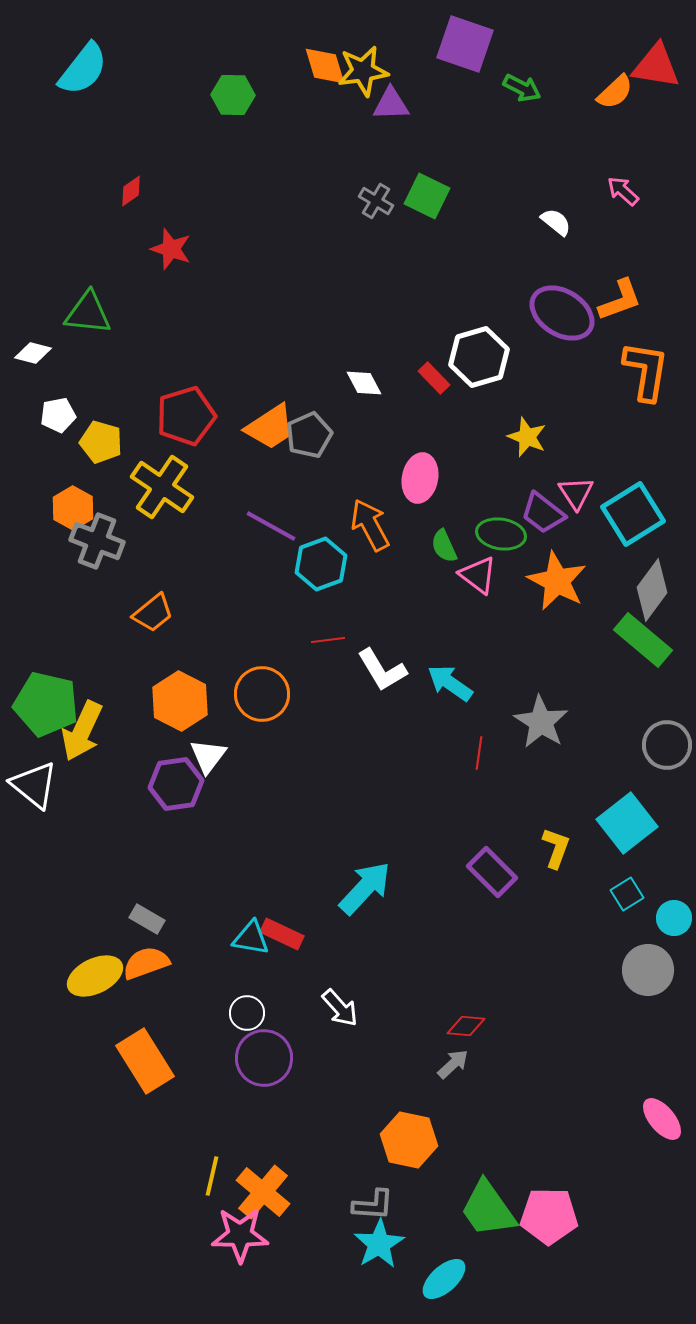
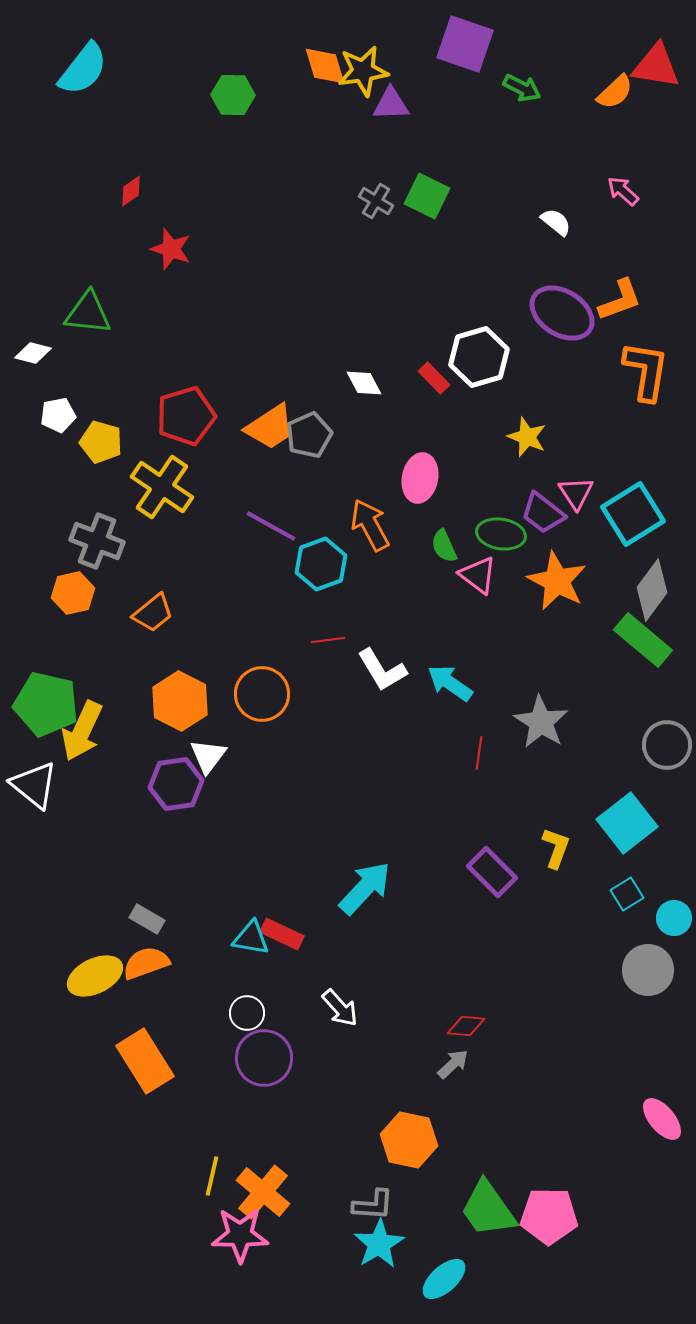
orange hexagon at (73, 508): moved 85 px down; rotated 18 degrees clockwise
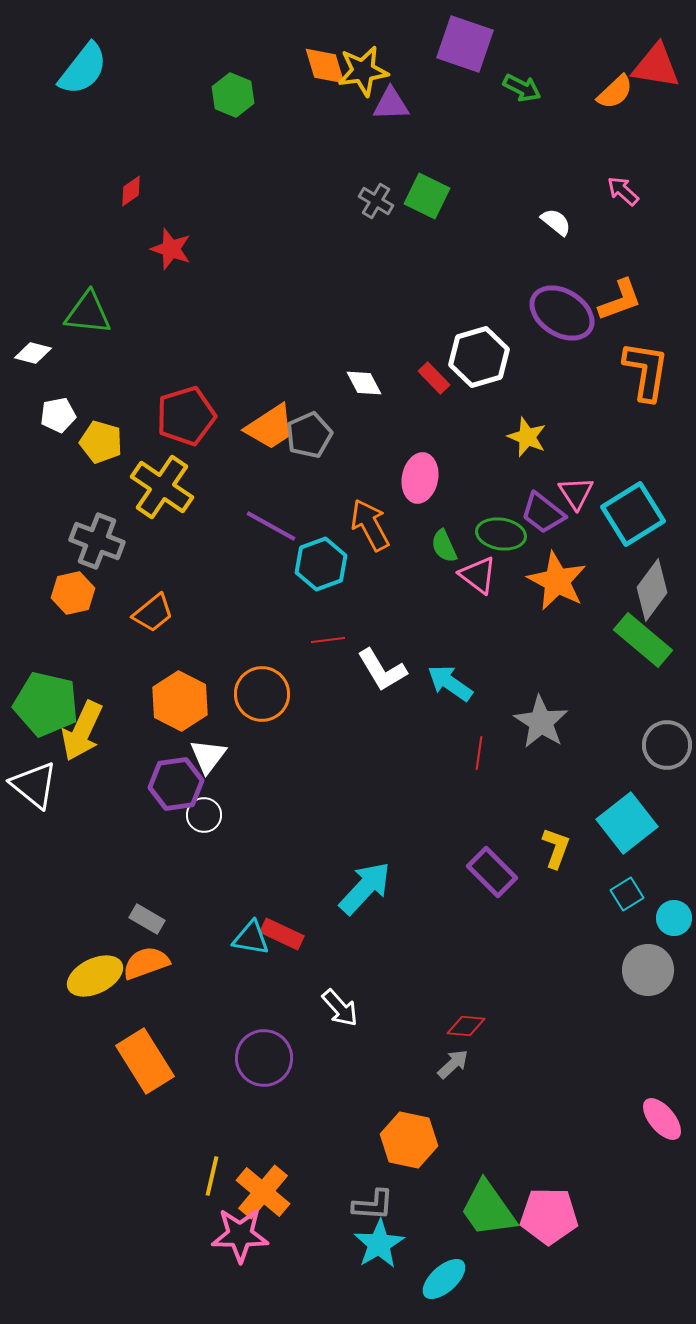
green hexagon at (233, 95): rotated 21 degrees clockwise
white circle at (247, 1013): moved 43 px left, 198 px up
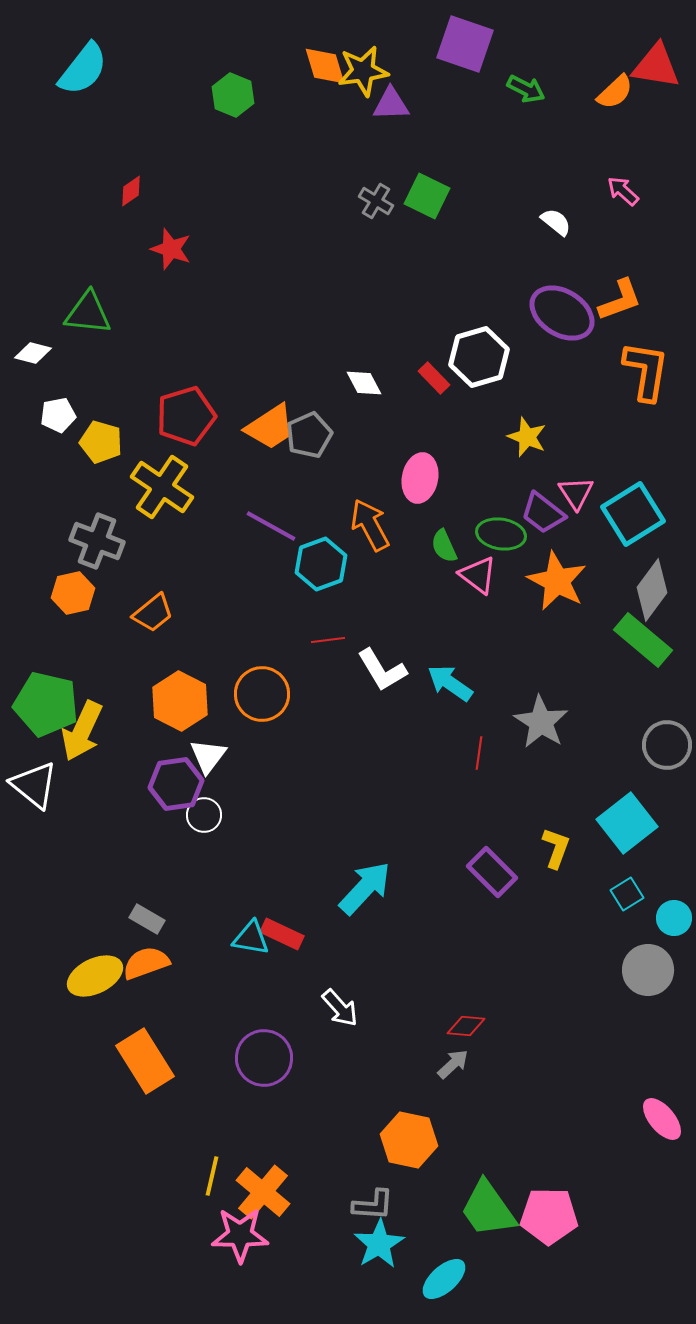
green arrow at (522, 88): moved 4 px right, 1 px down
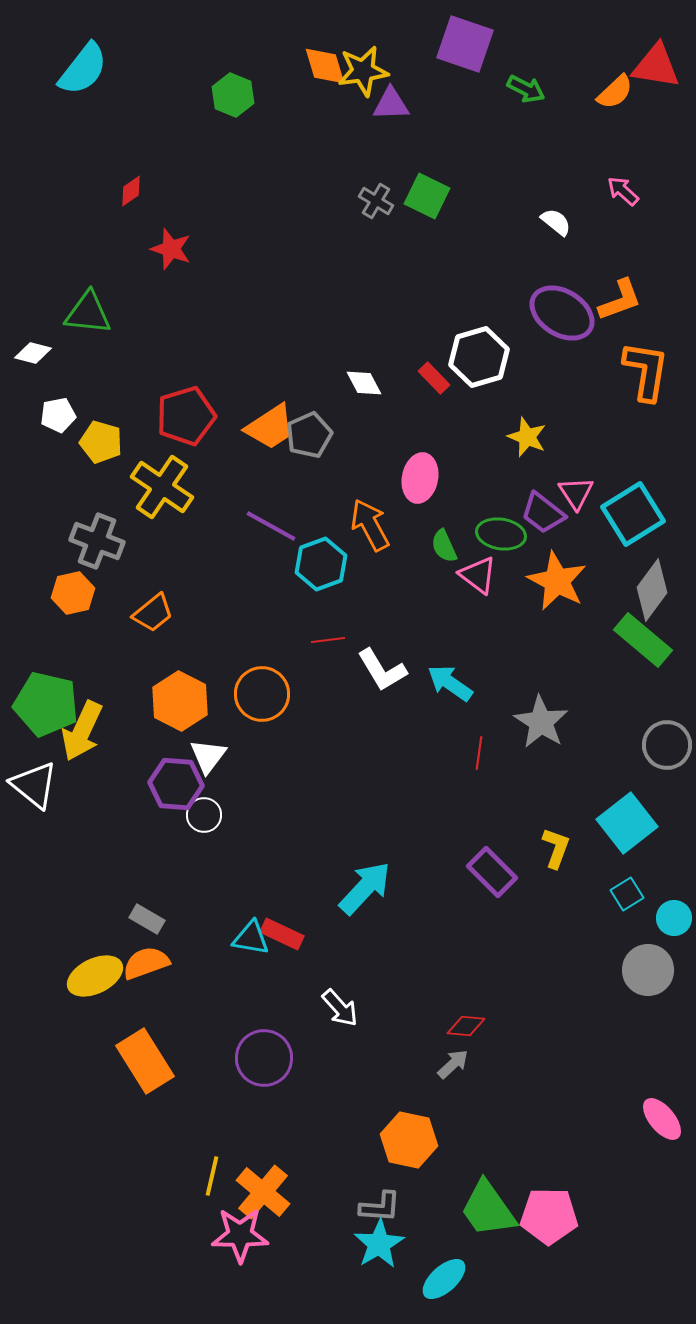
purple hexagon at (176, 784): rotated 12 degrees clockwise
gray L-shape at (373, 1205): moved 7 px right, 2 px down
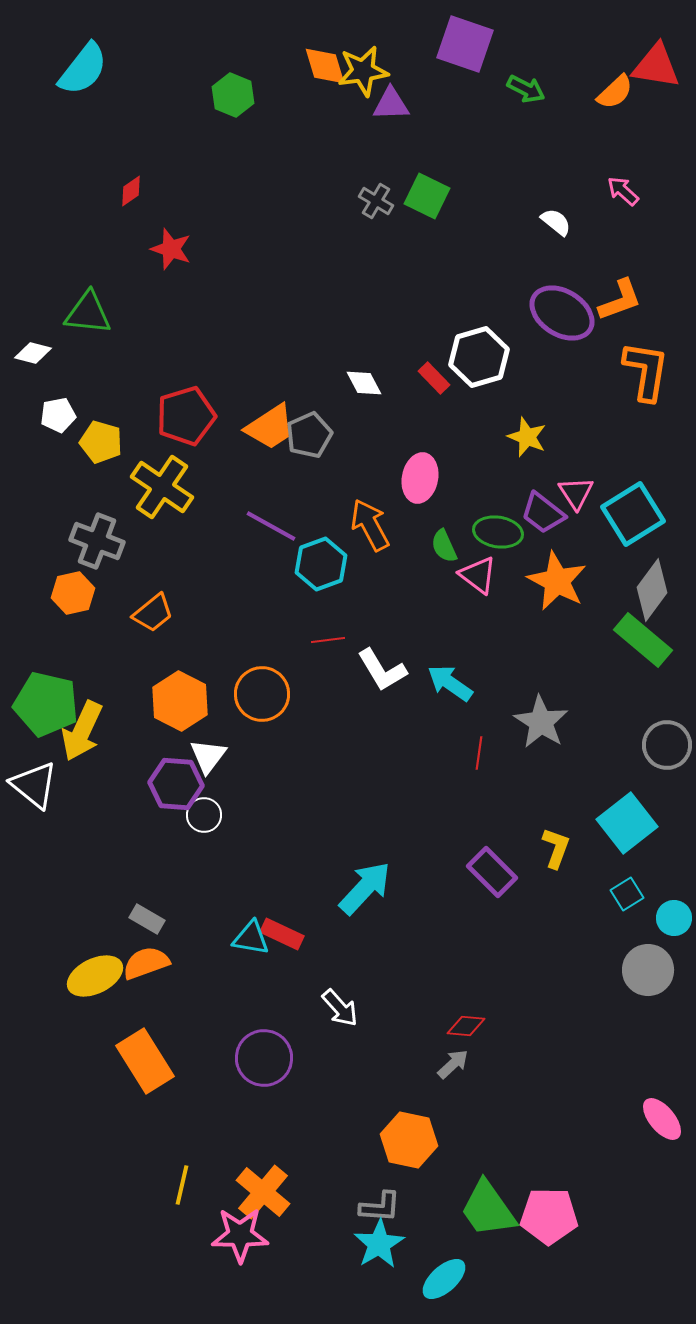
green ellipse at (501, 534): moved 3 px left, 2 px up
yellow line at (212, 1176): moved 30 px left, 9 px down
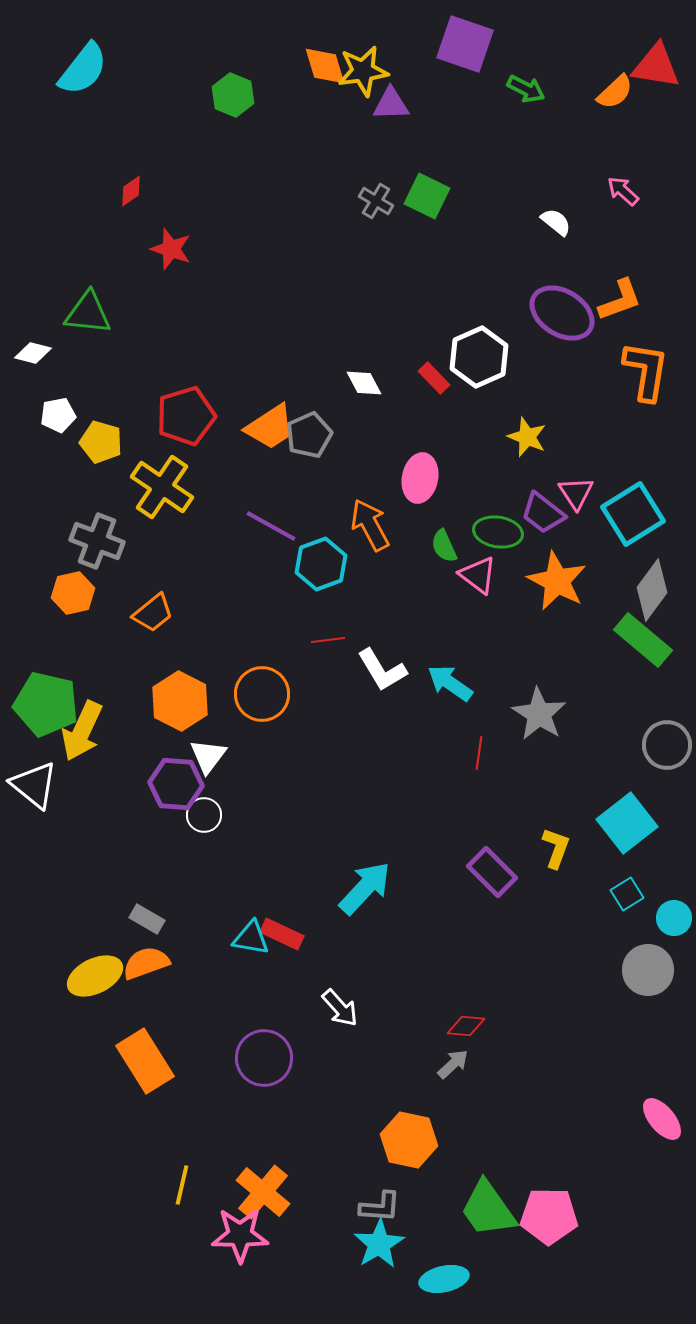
white hexagon at (479, 357): rotated 8 degrees counterclockwise
gray star at (541, 722): moved 2 px left, 8 px up
cyan ellipse at (444, 1279): rotated 30 degrees clockwise
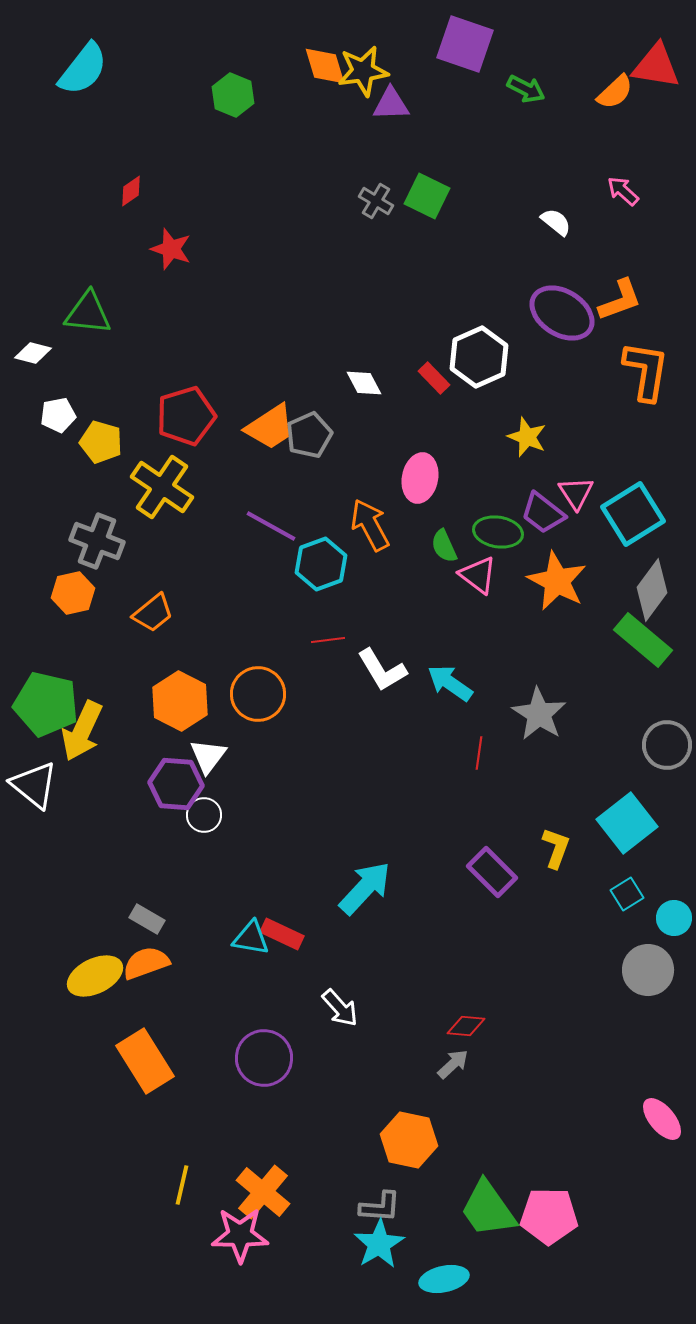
orange circle at (262, 694): moved 4 px left
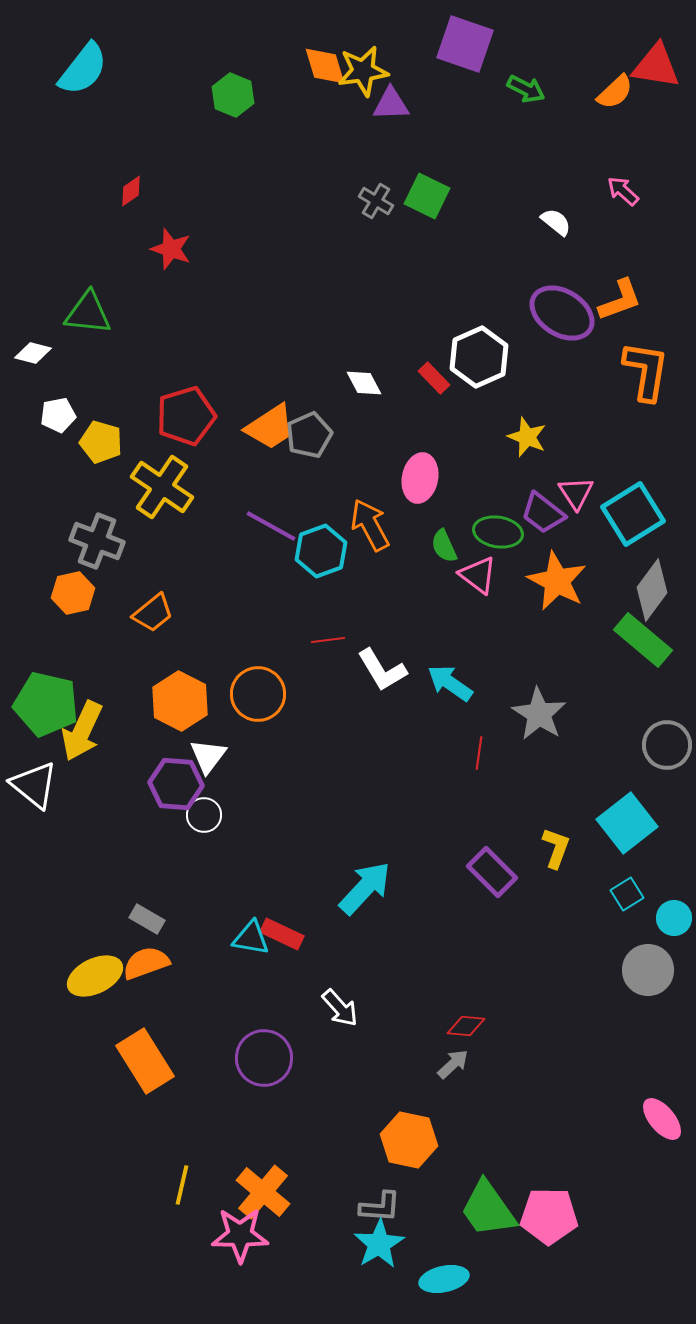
cyan hexagon at (321, 564): moved 13 px up
